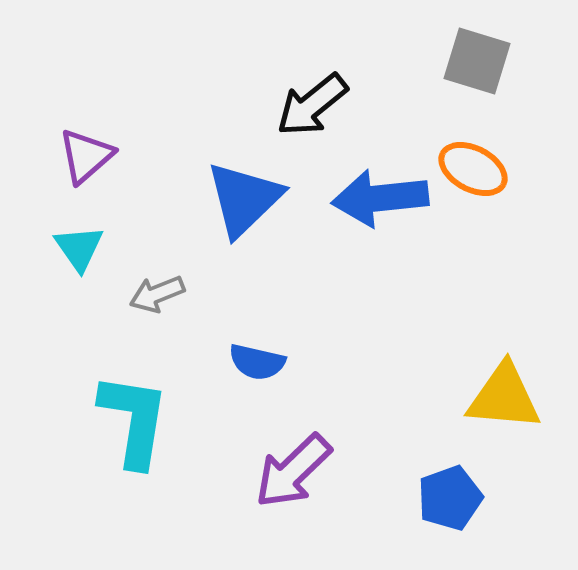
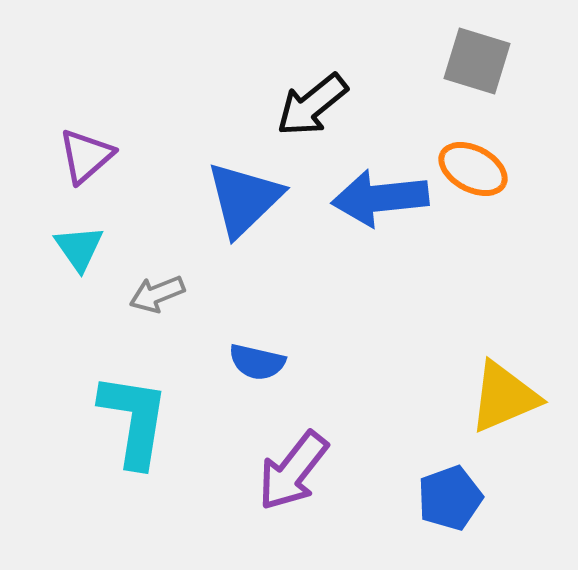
yellow triangle: rotated 28 degrees counterclockwise
purple arrow: rotated 8 degrees counterclockwise
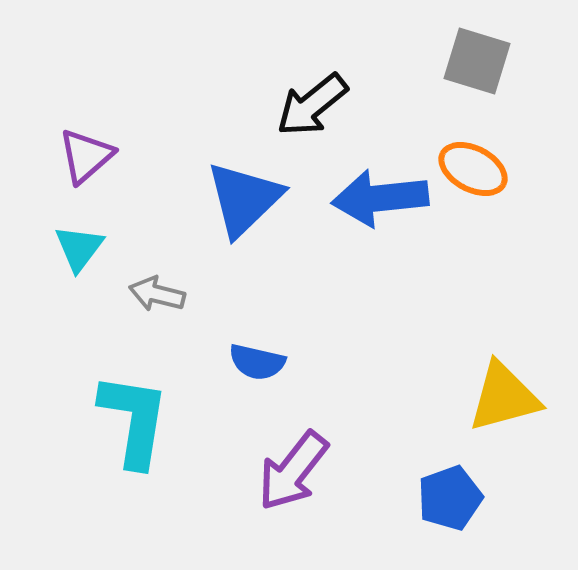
cyan triangle: rotated 12 degrees clockwise
gray arrow: rotated 36 degrees clockwise
yellow triangle: rotated 8 degrees clockwise
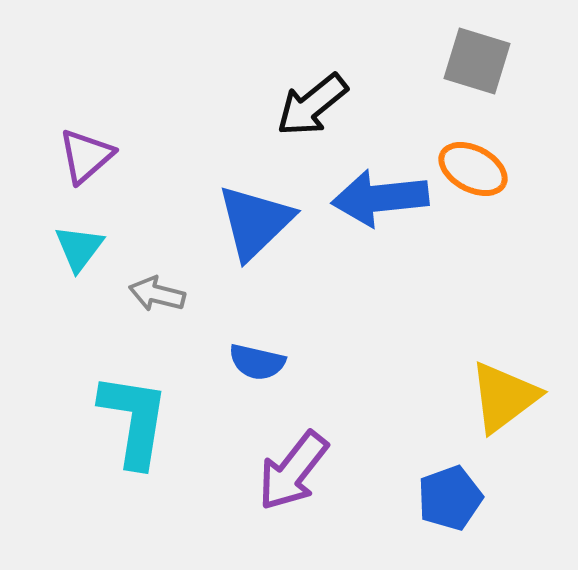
blue triangle: moved 11 px right, 23 px down
yellow triangle: rotated 22 degrees counterclockwise
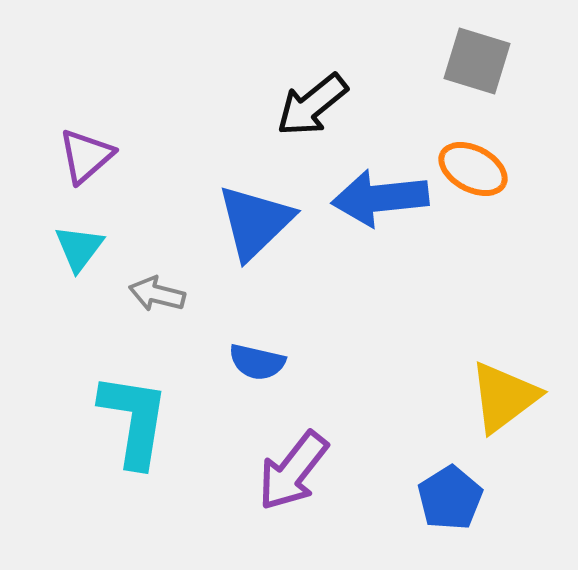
blue pentagon: rotated 12 degrees counterclockwise
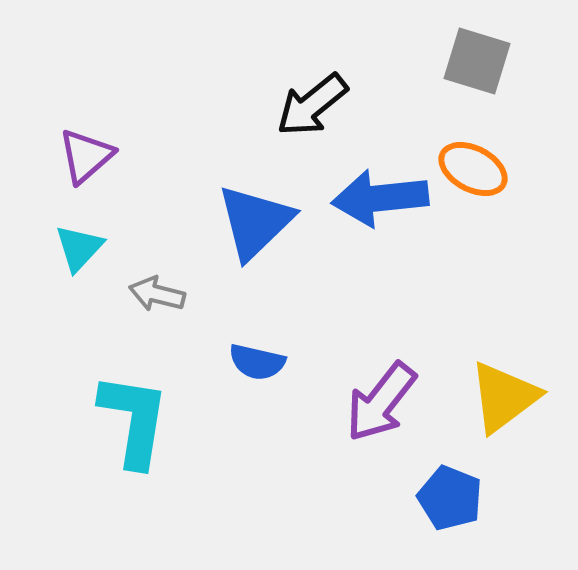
cyan triangle: rotated 6 degrees clockwise
purple arrow: moved 88 px right, 69 px up
blue pentagon: rotated 18 degrees counterclockwise
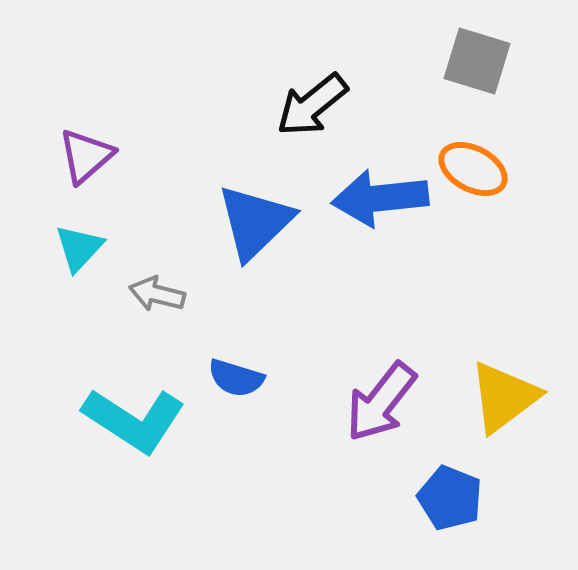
blue semicircle: moved 21 px left, 16 px down; rotated 4 degrees clockwise
cyan L-shape: rotated 114 degrees clockwise
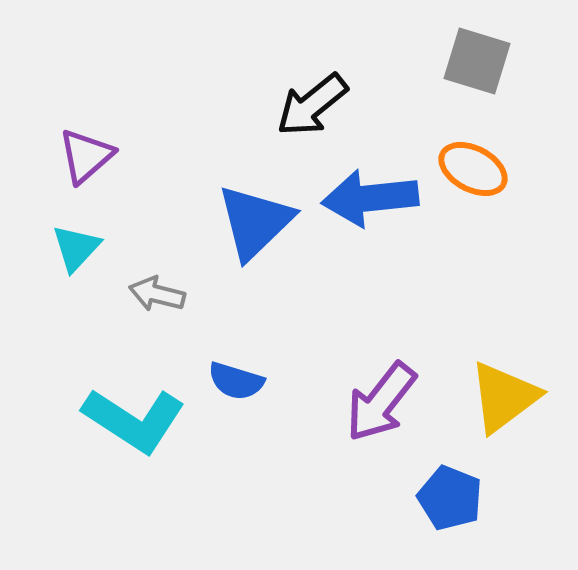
blue arrow: moved 10 px left
cyan triangle: moved 3 px left
blue semicircle: moved 3 px down
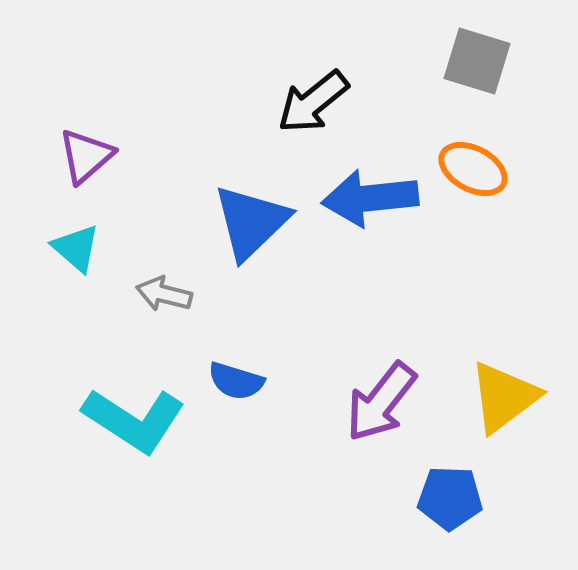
black arrow: moved 1 px right, 3 px up
blue triangle: moved 4 px left
cyan triangle: rotated 32 degrees counterclockwise
gray arrow: moved 7 px right
blue pentagon: rotated 20 degrees counterclockwise
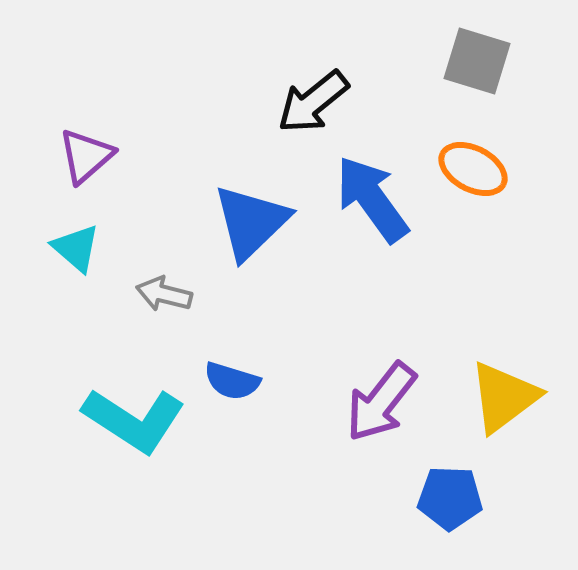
blue arrow: moved 2 px right, 1 px down; rotated 60 degrees clockwise
blue semicircle: moved 4 px left
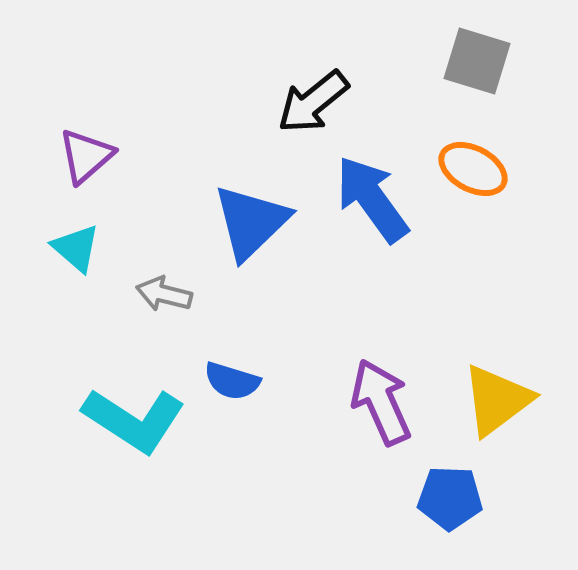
yellow triangle: moved 7 px left, 3 px down
purple arrow: rotated 118 degrees clockwise
